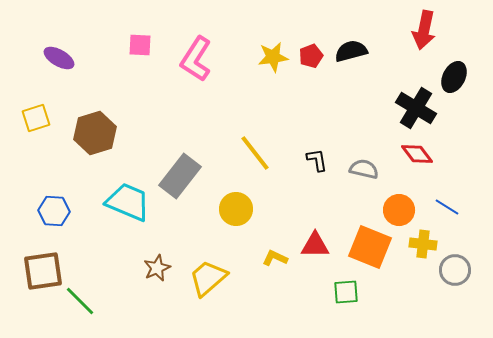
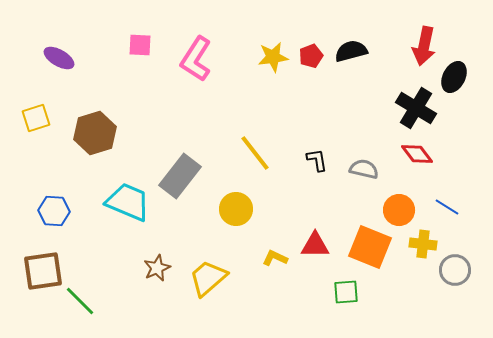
red arrow: moved 16 px down
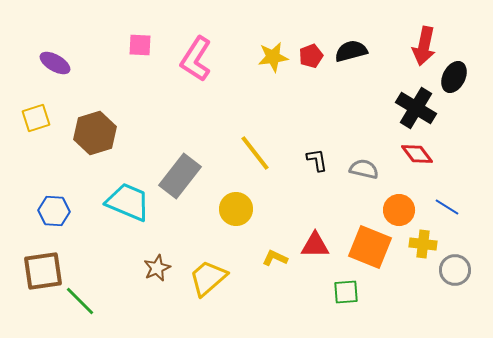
purple ellipse: moved 4 px left, 5 px down
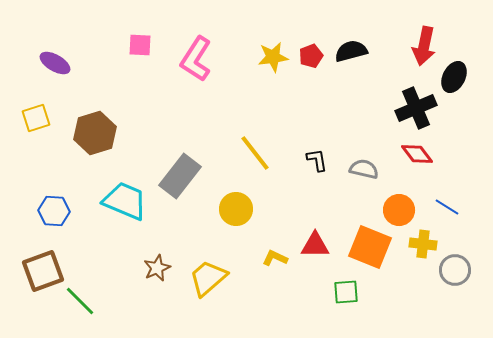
black cross: rotated 36 degrees clockwise
cyan trapezoid: moved 3 px left, 1 px up
brown square: rotated 12 degrees counterclockwise
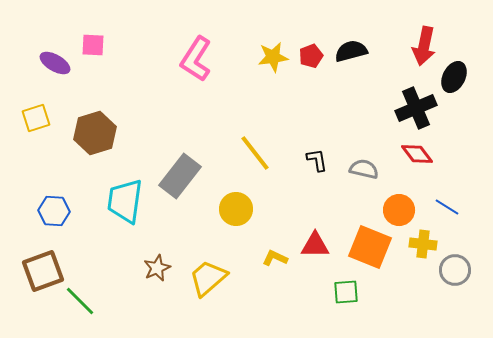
pink square: moved 47 px left
cyan trapezoid: rotated 105 degrees counterclockwise
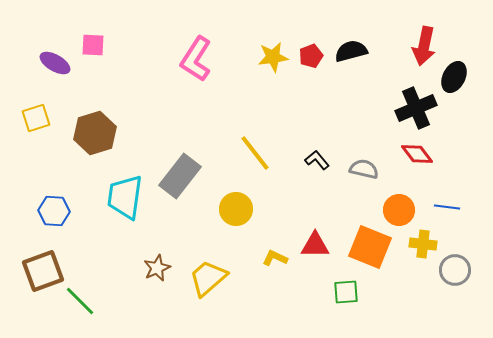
black L-shape: rotated 30 degrees counterclockwise
cyan trapezoid: moved 4 px up
blue line: rotated 25 degrees counterclockwise
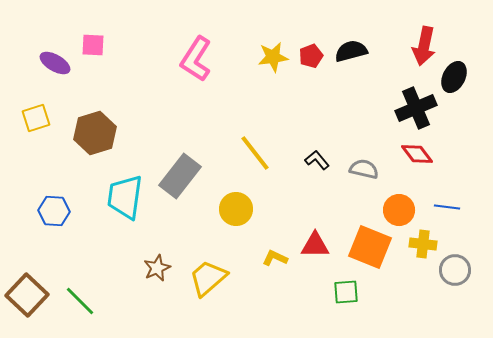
brown square: moved 16 px left, 24 px down; rotated 27 degrees counterclockwise
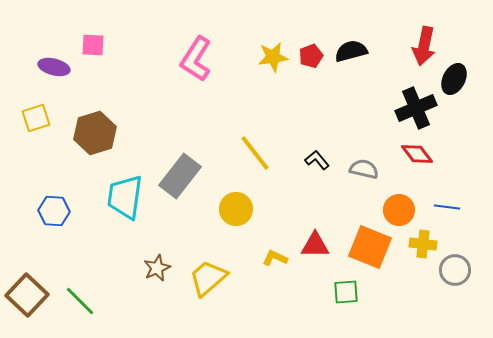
purple ellipse: moved 1 px left, 4 px down; rotated 16 degrees counterclockwise
black ellipse: moved 2 px down
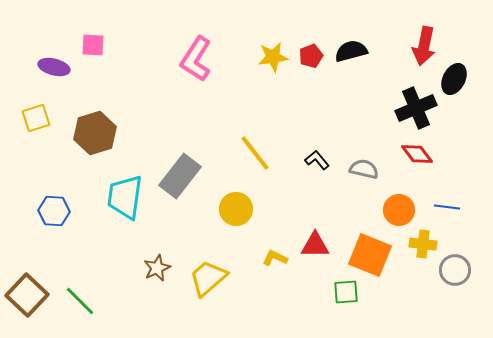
orange square: moved 8 px down
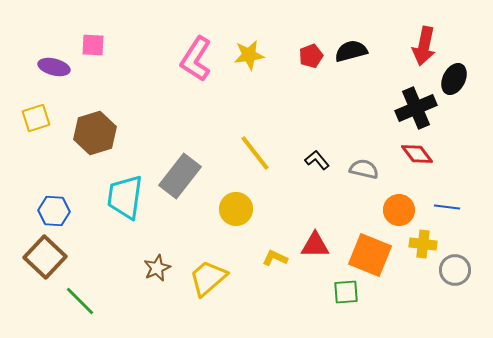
yellow star: moved 24 px left, 2 px up
brown square: moved 18 px right, 38 px up
